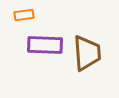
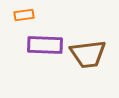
brown trapezoid: moved 1 px right, 1 px down; rotated 87 degrees clockwise
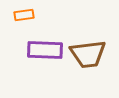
purple rectangle: moved 5 px down
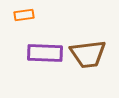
purple rectangle: moved 3 px down
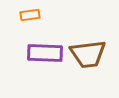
orange rectangle: moved 6 px right
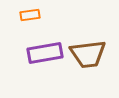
purple rectangle: rotated 12 degrees counterclockwise
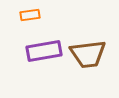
purple rectangle: moved 1 px left, 2 px up
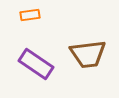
purple rectangle: moved 8 px left, 13 px down; rotated 44 degrees clockwise
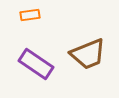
brown trapezoid: rotated 15 degrees counterclockwise
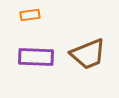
purple rectangle: moved 7 px up; rotated 32 degrees counterclockwise
